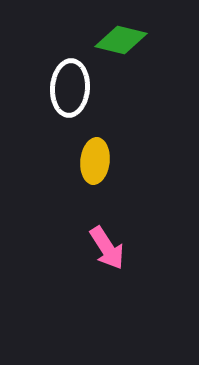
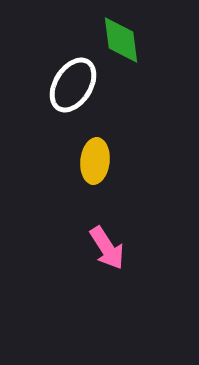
green diamond: rotated 69 degrees clockwise
white ellipse: moved 3 px right, 3 px up; rotated 28 degrees clockwise
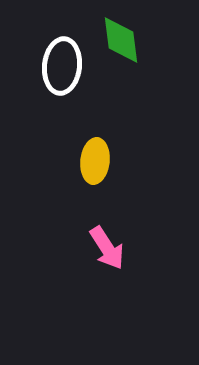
white ellipse: moved 11 px left, 19 px up; rotated 26 degrees counterclockwise
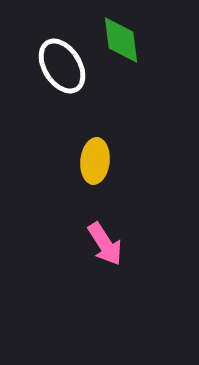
white ellipse: rotated 38 degrees counterclockwise
pink arrow: moved 2 px left, 4 px up
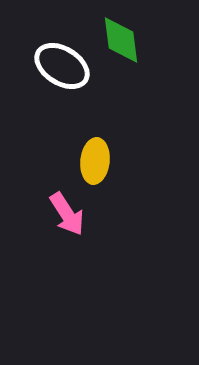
white ellipse: rotated 26 degrees counterclockwise
pink arrow: moved 38 px left, 30 px up
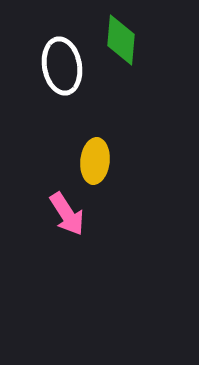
green diamond: rotated 12 degrees clockwise
white ellipse: rotated 48 degrees clockwise
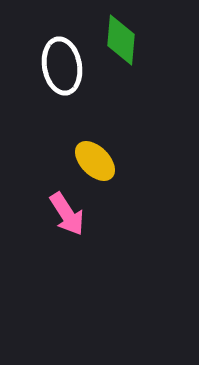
yellow ellipse: rotated 51 degrees counterclockwise
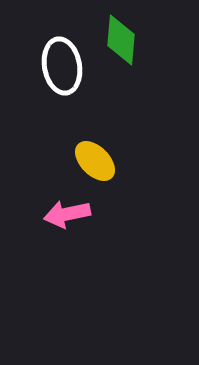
pink arrow: rotated 111 degrees clockwise
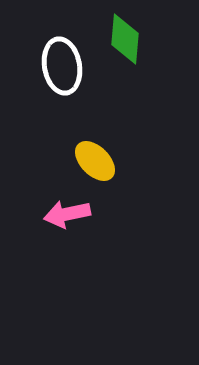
green diamond: moved 4 px right, 1 px up
